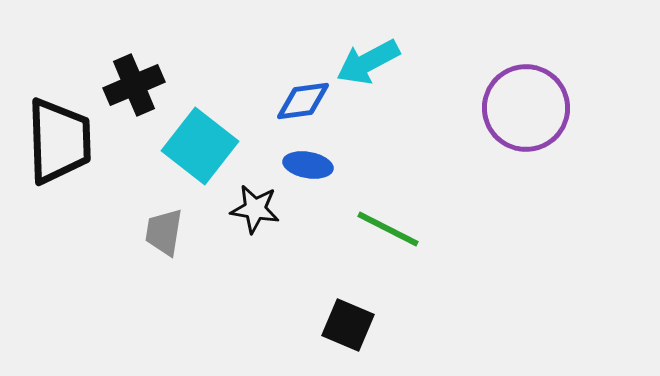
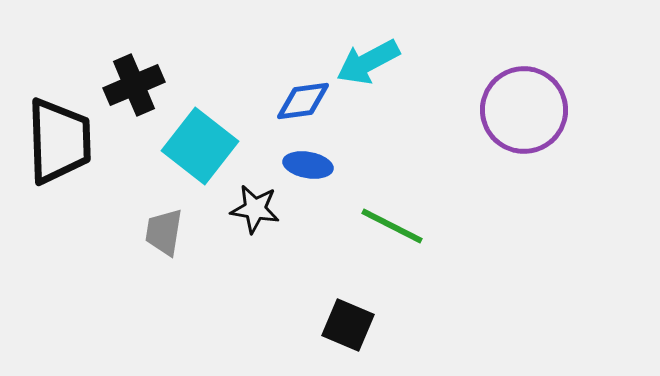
purple circle: moved 2 px left, 2 px down
green line: moved 4 px right, 3 px up
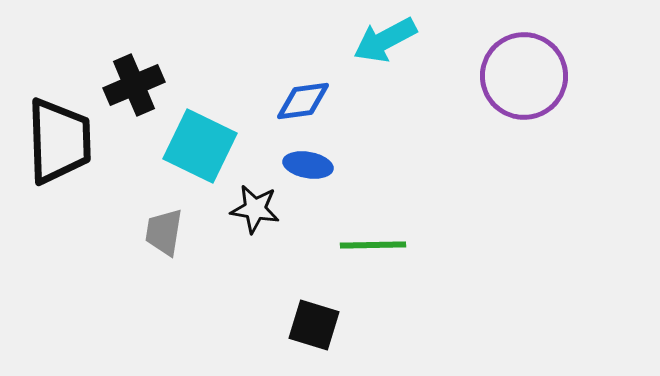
cyan arrow: moved 17 px right, 22 px up
purple circle: moved 34 px up
cyan square: rotated 12 degrees counterclockwise
green line: moved 19 px left, 19 px down; rotated 28 degrees counterclockwise
black square: moved 34 px left; rotated 6 degrees counterclockwise
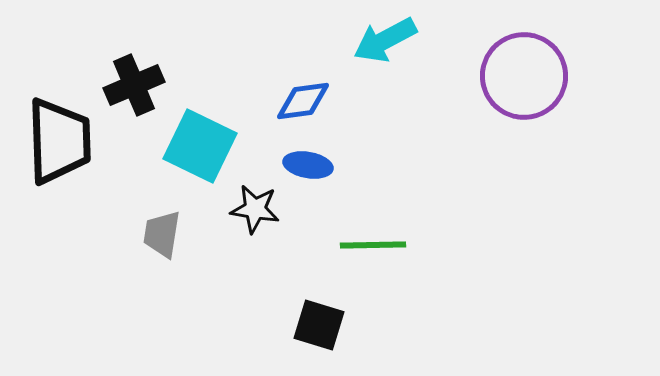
gray trapezoid: moved 2 px left, 2 px down
black square: moved 5 px right
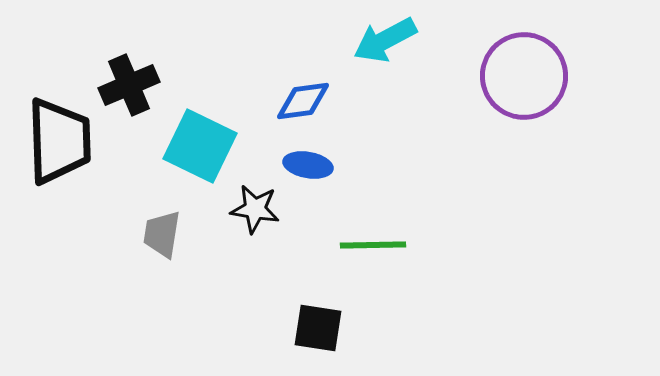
black cross: moved 5 px left
black square: moved 1 px left, 3 px down; rotated 8 degrees counterclockwise
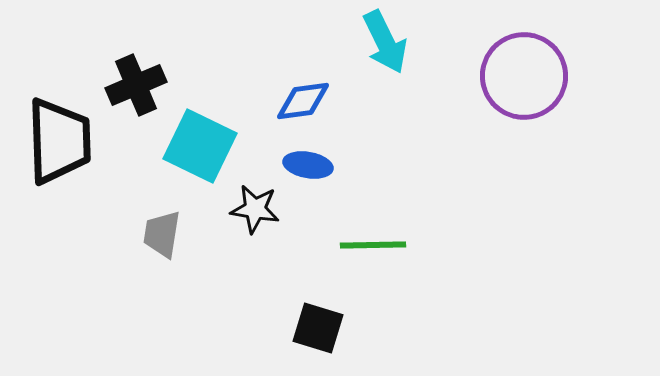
cyan arrow: moved 2 px down; rotated 88 degrees counterclockwise
black cross: moved 7 px right
black square: rotated 8 degrees clockwise
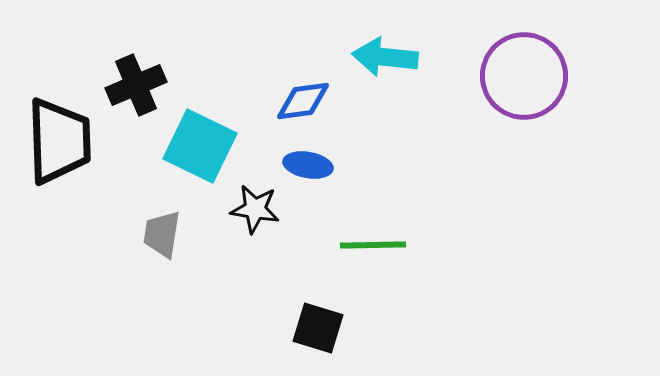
cyan arrow: moved 15 px down; rotated 122 degrees clockwise
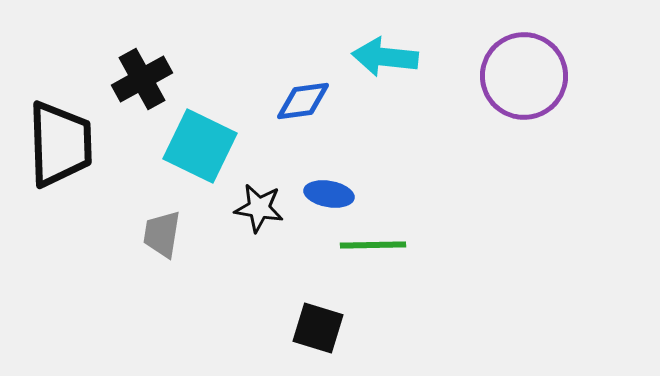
black cross: moved 6 px right, 6 px up; rotated 6 degrees counterclockwise
black trapezoid: moved 1 px right, 3 px down
blue ellipse: moved 21 px right, 29 px down
black star: moved 4 px right, 1 px up
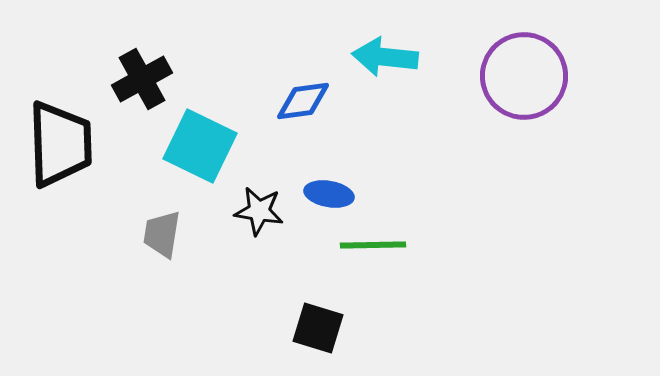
black star: moved 3 px down
